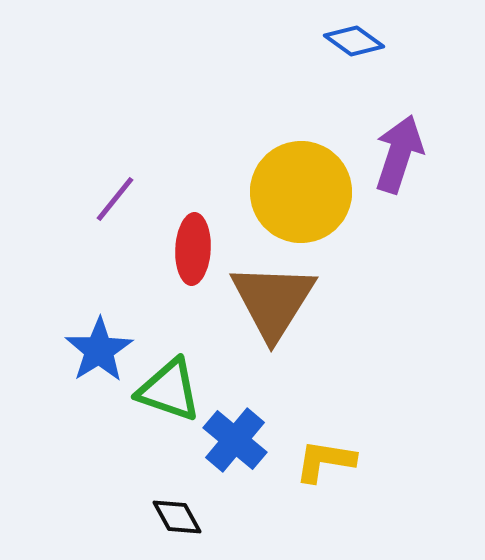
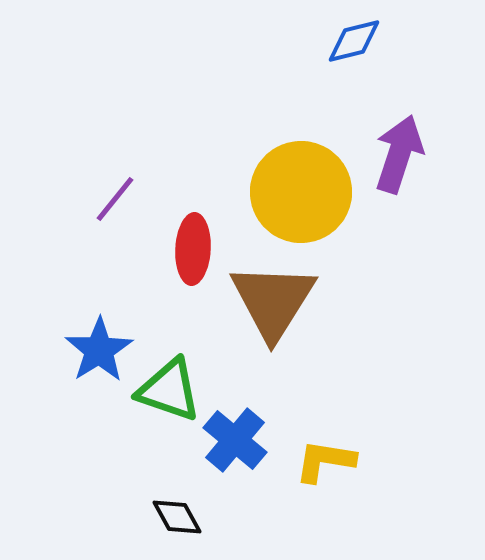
blue diamond: rotated 50 degrees counterclockwise
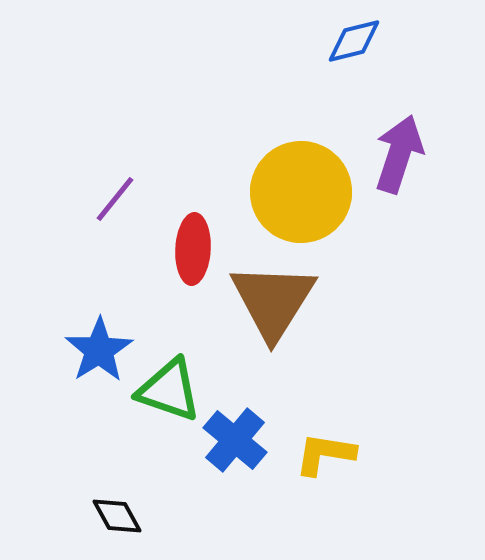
yellow L-shape: moved 7 px up
black diamond: moved 60 px left, 1 px up
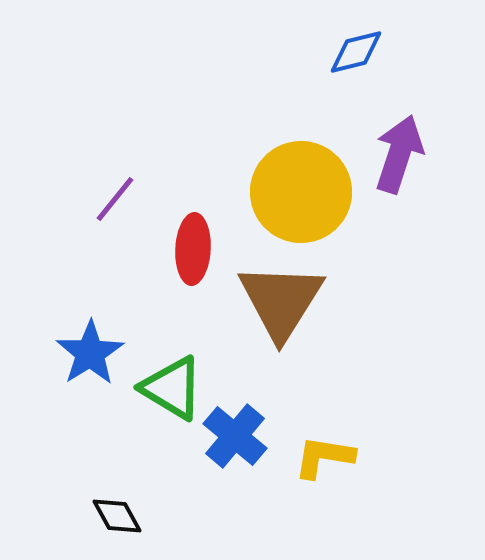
blue diamond: moved 2 px right, 11 px down
brown triangle: moved 8 px right
blue star: moved 9 px left, 3 px down
green triangle: moved 3 px right, 2 px up; rotated 12 degrees clockwise
blue cross: moved 4 px up
yellow L-shape: moved 1 px left, 3 px down
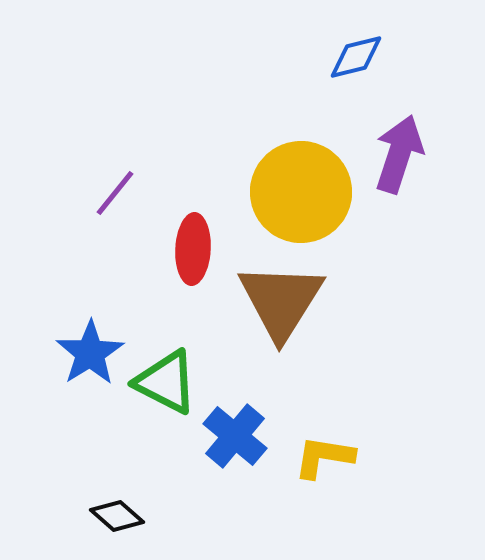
blue diamond: moved 5 px down
purple line: moved 6 px up
green triangle: moved 6 px left, 6 px up; rotated 4 degrees counterclockwise
black diamond: rotated 20 degrees counterclockwise
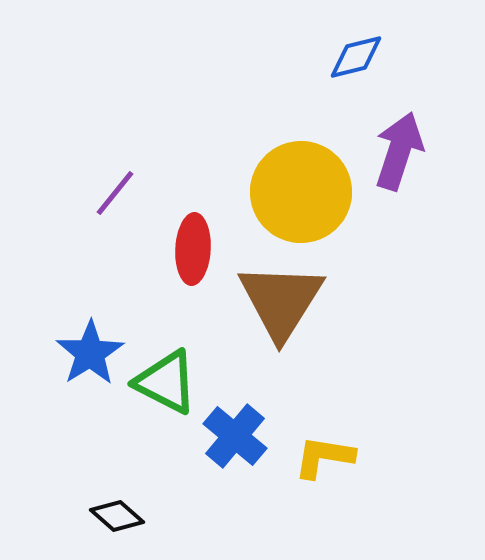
purple arrow: moved 3 px up
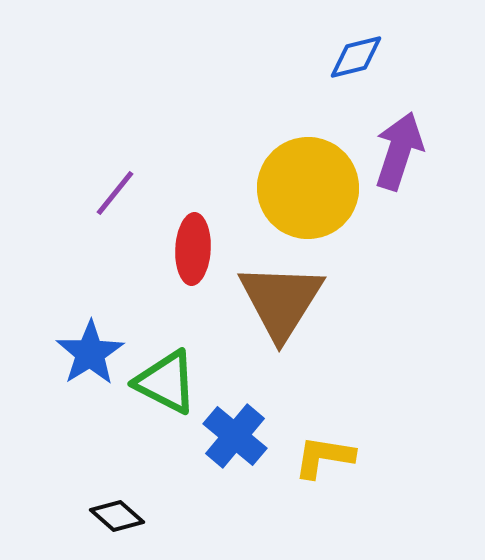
yellow circle: moved 7 px right, 4 px up
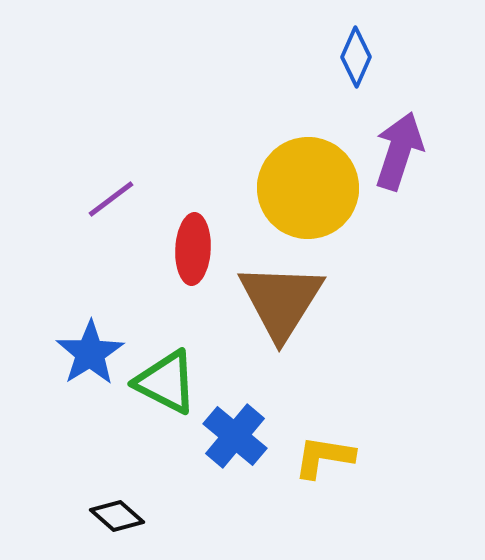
blue diamond: rotated 52 degrees counterclockwise
purple line: moved 4 px left, 6 px down; rotated 14 degrees clockwise
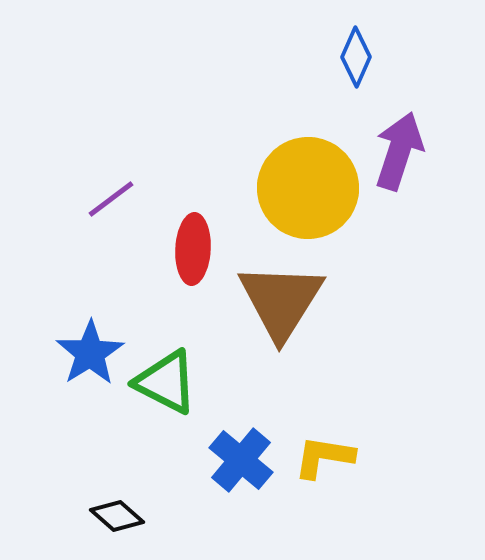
blue cross: moved 6 px right, 24 px down
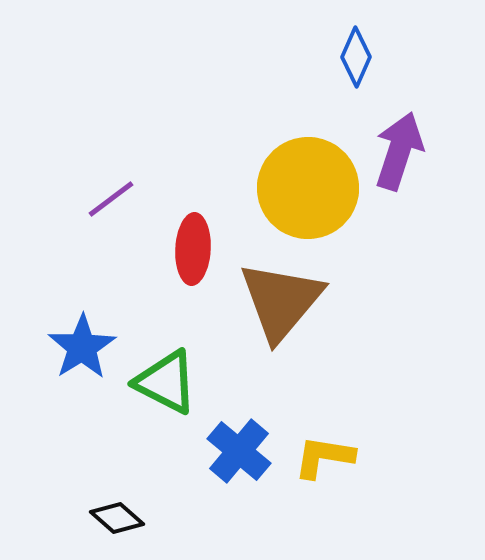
brown triangle: rotated 8 degrees clockwise
blue star: moved 8 px left, 6 px up
blue cross: moved 2 px left, 9 px up
black diamond: moved 2 px down
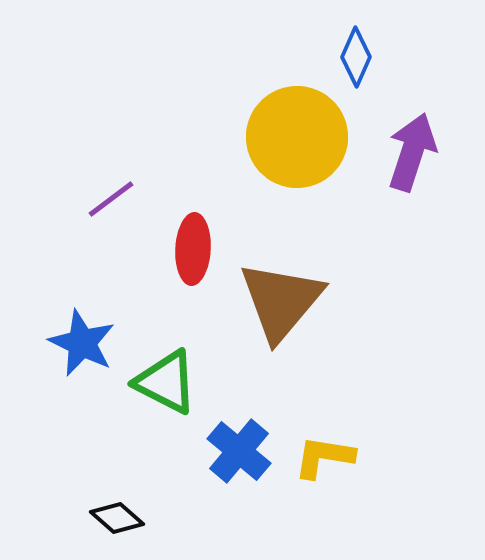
purple arrow: moved 13 px right, 1 px down
yellow circle: moved 11 px left, 51 px up
blue star: moved 4 px up; rotated 14 degrees counterclockwise
